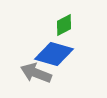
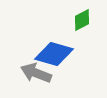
green diamond: moved 18 px right, 5 px up
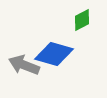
gray arrow: moved 12 px left, 8 px up
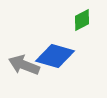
blue diamond: moved 1 px right, 2 px down
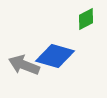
green diamond: moved 4 px right, 1 px up
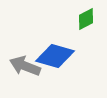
gray arrow: moved 1 px right, 1 px down
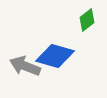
green diamond: moved 1 px right, 1 px down; rotated 10 degrees counterclockwise
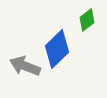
blue diamond: moved 2 px right, 7 px up; rotated 60 degrees counterclockwise
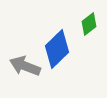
green diamond: moved 2 px right, 4 px down
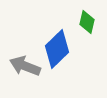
green diamond: moved 2 px left, 2 px up; rotated 40 degrees counterclockwise
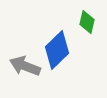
blue diamond: moved 1 px down
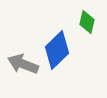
gray arrow: moved 2 px left, 2 px up
